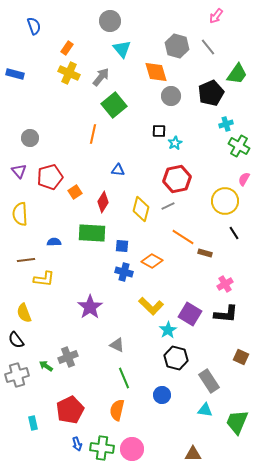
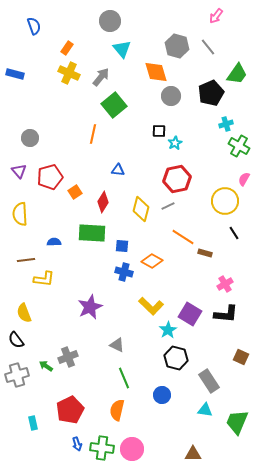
purple star at (90, 307): rotated 10 degrees clockwise
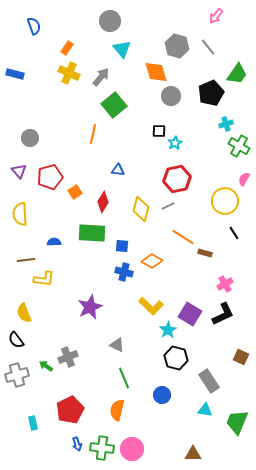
black L-shape at (226, 314): moved 3 px left; rotated 30 degrees counterclockwise
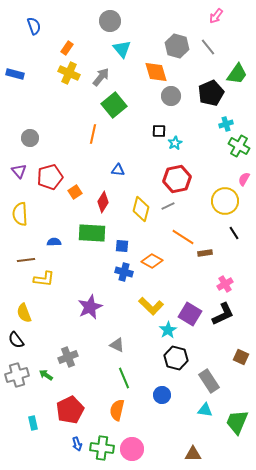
brown rectangle at (205, 253): rotated 24 degrees counterclockwise
green arrow at (46, 366): moved 9 px down
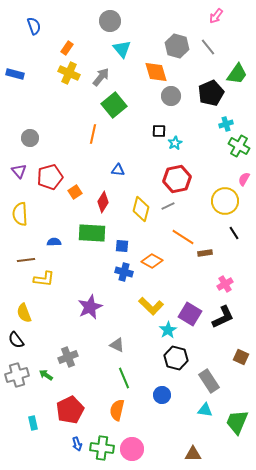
black L-shape at (223, 314): moved 3 px down
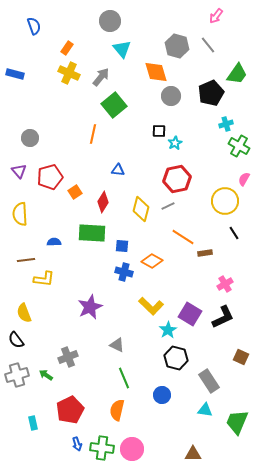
gray line at (208, 47): moved 2 px up
